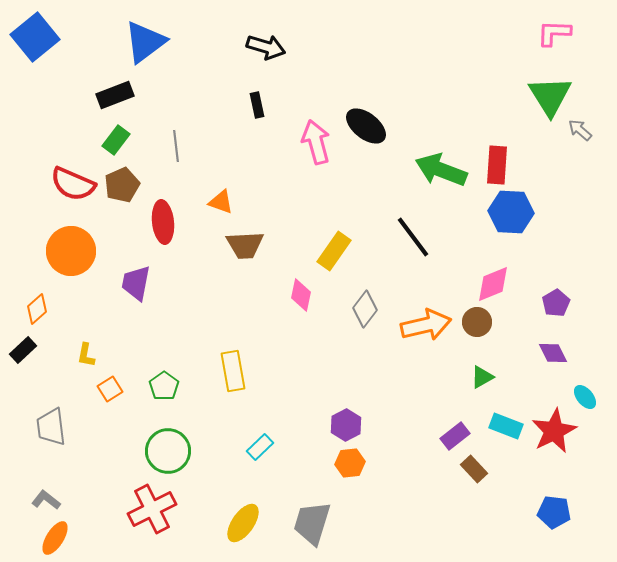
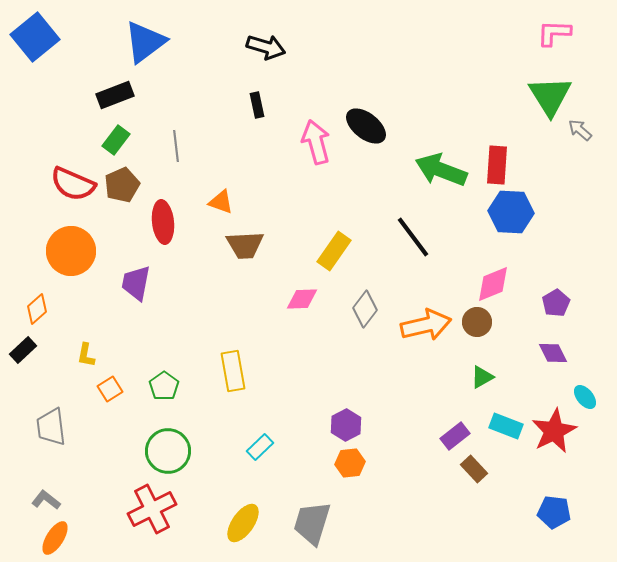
pink diamond at (301, 295): moved 1 px right, 4 px down; rotated 76 degrees clockwise
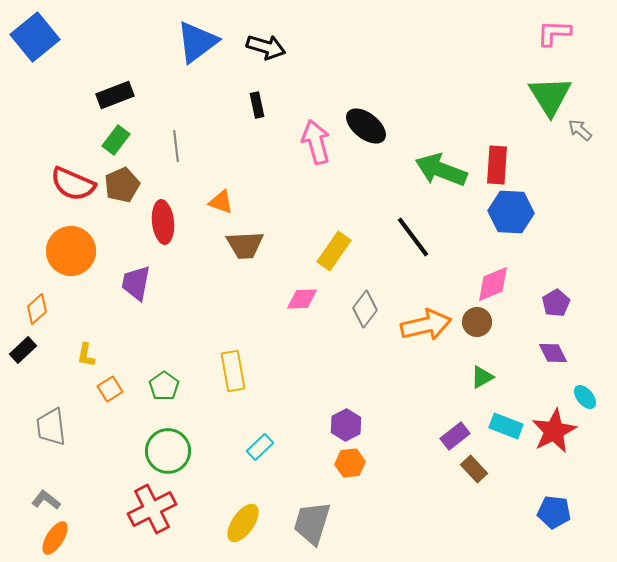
blue triangle at (145, 42): moved 52 px right
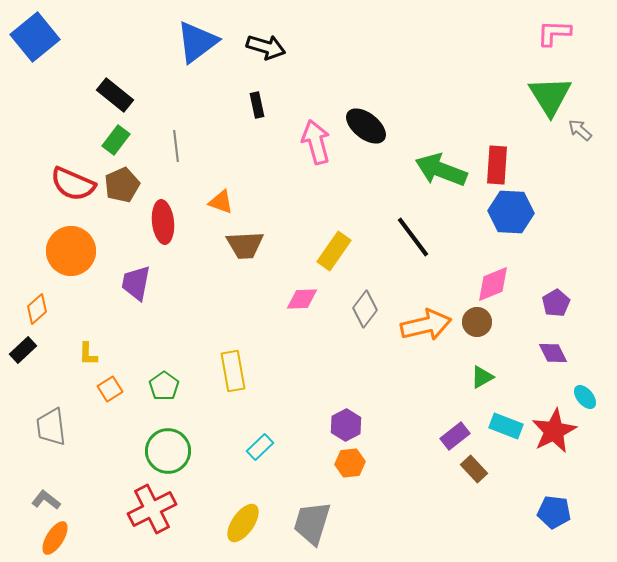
black rectangle at (115, 95): rotated 60 degrees clockwise
yellow L-shape at (86, 355): moved 2 px right, 1 px up; rotated 10 degrees counterclockwise
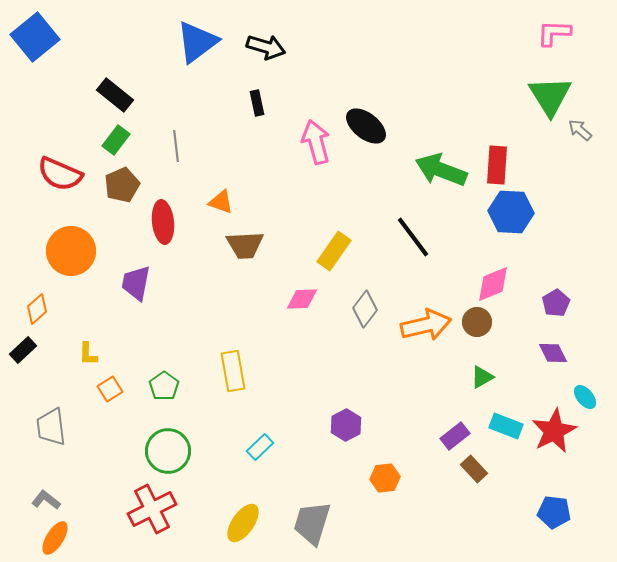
black rectangle at (257, 105): moved 2 px up
red semicircle at (73, 184): moved 13 px left, 10 px up
orange hexagon at (350, 463): moved 35 px right, 15 px down
